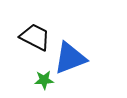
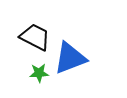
green star: moved 5 px left, 7 px up
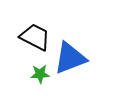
green star: moved 1 px right, 1 px down
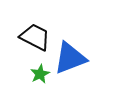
green star: rotated 24 degrees counterclockwise
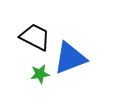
green star: rotated 18 degrees clockwise
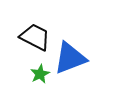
green star: rotated 18 degrees counterclockwise
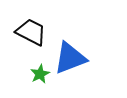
black trapezoid: moved 4 px left, 5 px up
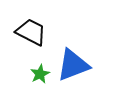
blue triangle: moved 3 px right, 7 px down
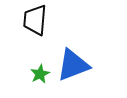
black trapezoid: moved 4 px right, 12 px up; rotated 112 degrees counterclockwise
